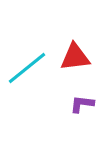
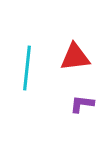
cyan line: rotated 45 degrees counterclockwise
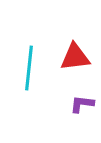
cyan line: moved 2 px right
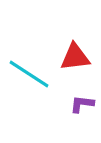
cyan line: moved 6 px down; rotated 63 degrees counterclockwise
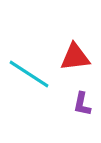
purple L-shape: rotated 85 degrees counterclockwise
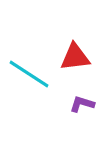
purple L-shape: rotated 95 degrees clockwise
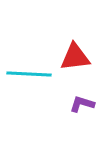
cyan line: rotated 30 degrees counterclockwise
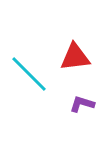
cyan line: rotated 42 degrees clockwise
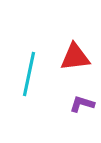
cyan line: rotated 57 degrees clockwise
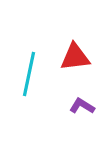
purple L-shape: moved 2 px down; rotated 15 degrees clockwise
